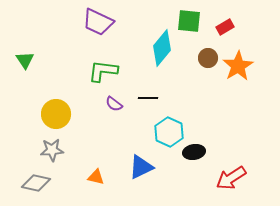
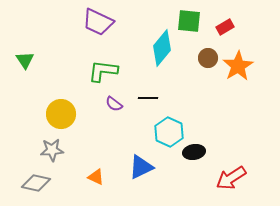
yellow circle: moved 5 px right
orange triangle: rotated 12 degrees clockwise
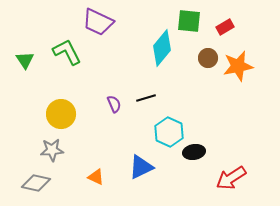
orange star: rotated 20 degrees clockwise
green L-shape: moved 36 px left, 19 px up; rotated 56 degrees clockwise
black line: moved 2 px left; rotated 18 degrees counterclockwise
purple semicircle: rotated 150 degrees counterclockwise
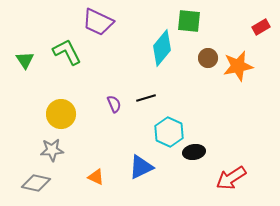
red rectangle: moved 36 px right
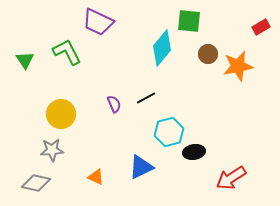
brown circle: moved 4 px up
black line: rotated 12 degrees counterclockwise
cyan hexagon: rotated 20 degrees clockwise
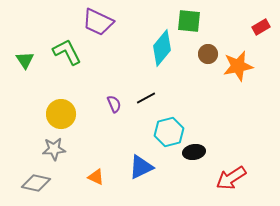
gray star: moved 2 px right, 1 px up
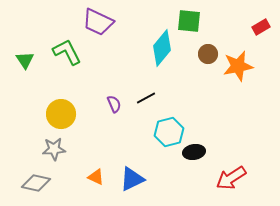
blue triangle: moved 9 px left, 12 px down
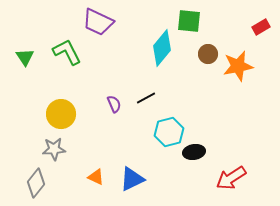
green triangle: moved 3 px up
gray diamond: rotated 64 degrees counterclockwise
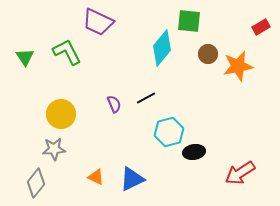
red arrow: moved 9 px right, 5 px up
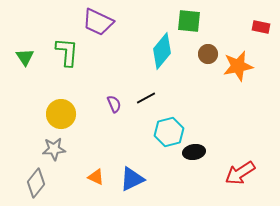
red rectangle: rotated 42 degrees clockwise
cyan diamond: moved 3 px down
green L-shape: rotated 32 degrees clockwise
